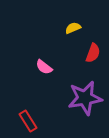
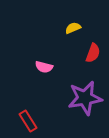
pink semicircle: rotated 24 degrees counterclockwise
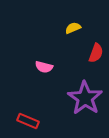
red semicircle: moved 3 px right
purple star: rotated 28 degrees counterclockwise
red rectangle: rotated 35 degrees counterclockwise
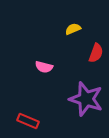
yellow semicircle: moved 1 px down
purple star: moved 1 px right, 1 px down; rotated 16 degrees counterclockwise
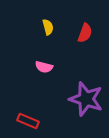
yellow semicircle: moved 25 px left, 2 px up; rotated 98 degrees clockwise
red semicircle: moved 11 px left, 20 px up
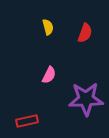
pink semicircle: moved 5 px right, 8 px down; rotated 78 degrees counterclockwise
purple star: rotated 20 degrees counterclockwise
red rectangle: moved 1 px left; rotated 35 degrees counterclockwise
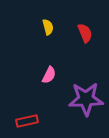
red semicircle: rotated 42 degrees counterclockwise
